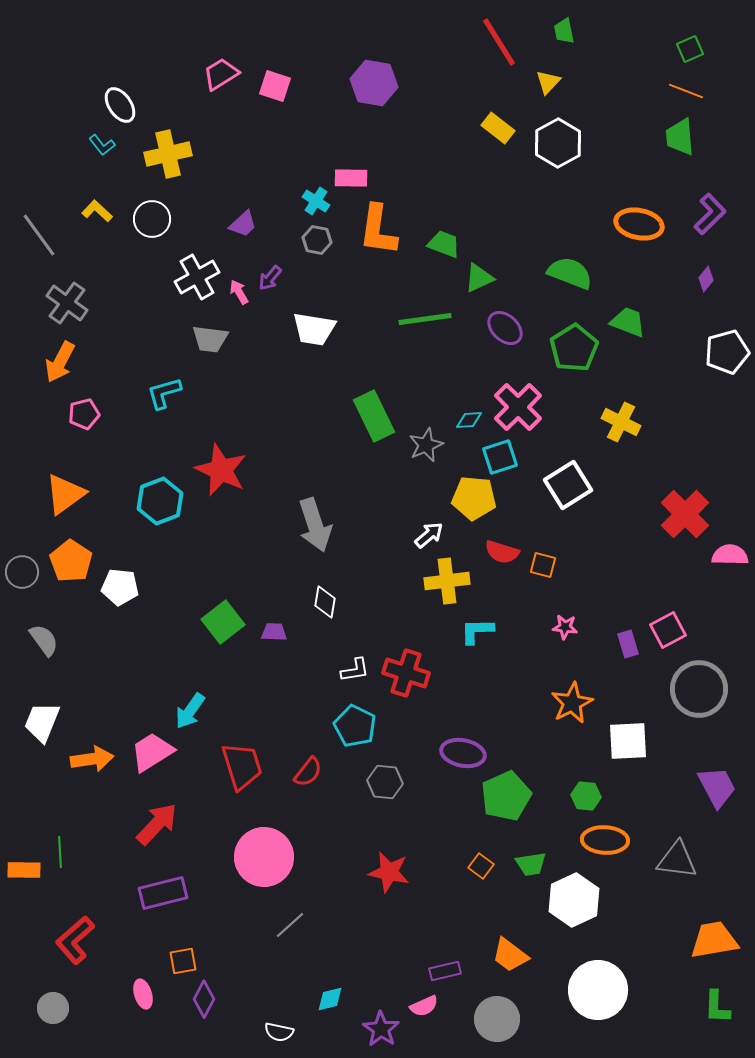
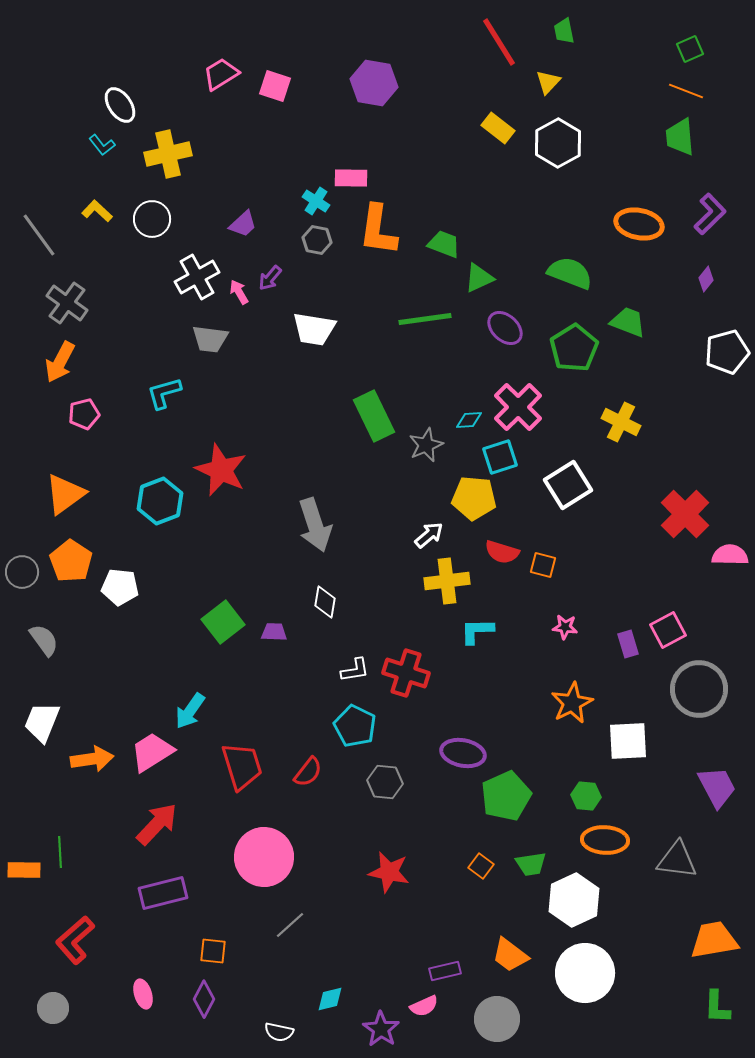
orange square at (183, 961): moved 30 px right, 10 px up; rotated 16 degrees clockwise
white circle at (598, 990): moved 13 px left, 17 px up
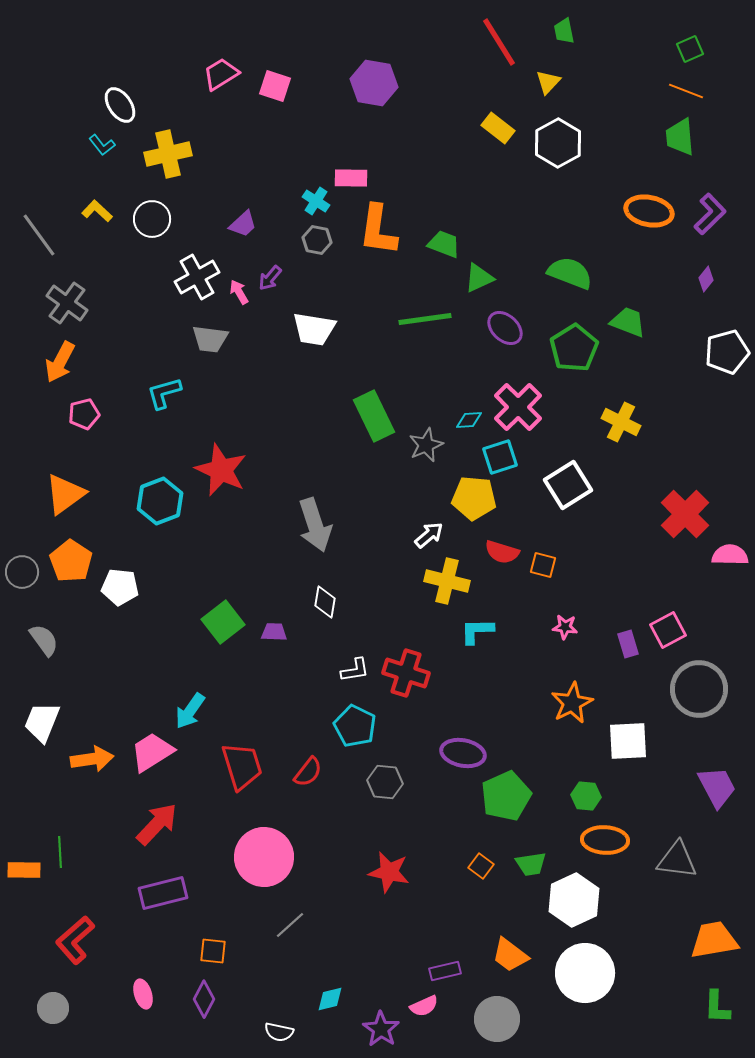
orange ellipse at (639, 224): moved 10 px right, 13 px up
yellow cross at (447, 581): rotated 21 degrees clockwise
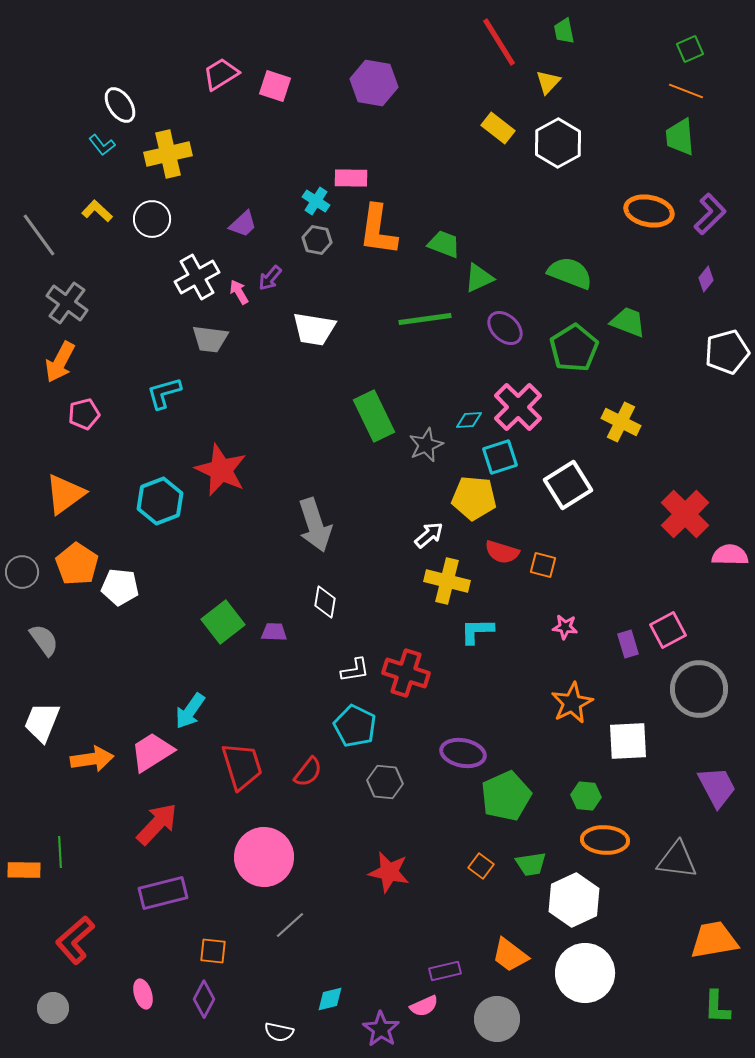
orange pentagon at (71, 561): moved 6 px right, 3 px down
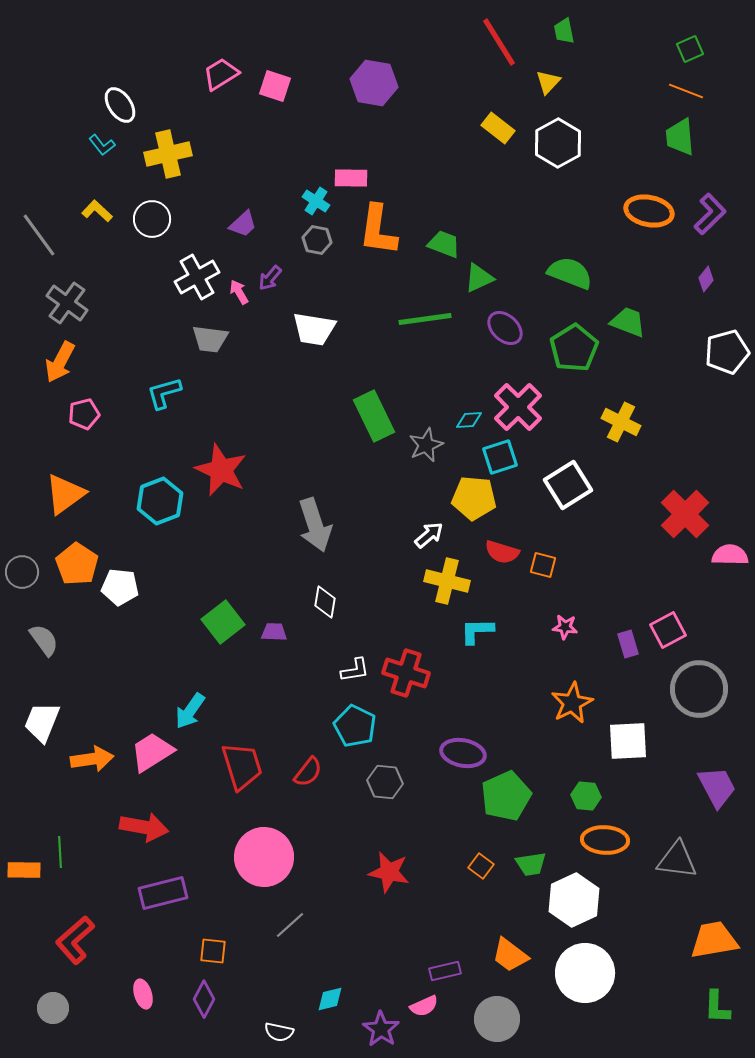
red arrow at (157, 824): moved 13 px left, 3 px down; rotated 57 degrees clockwise
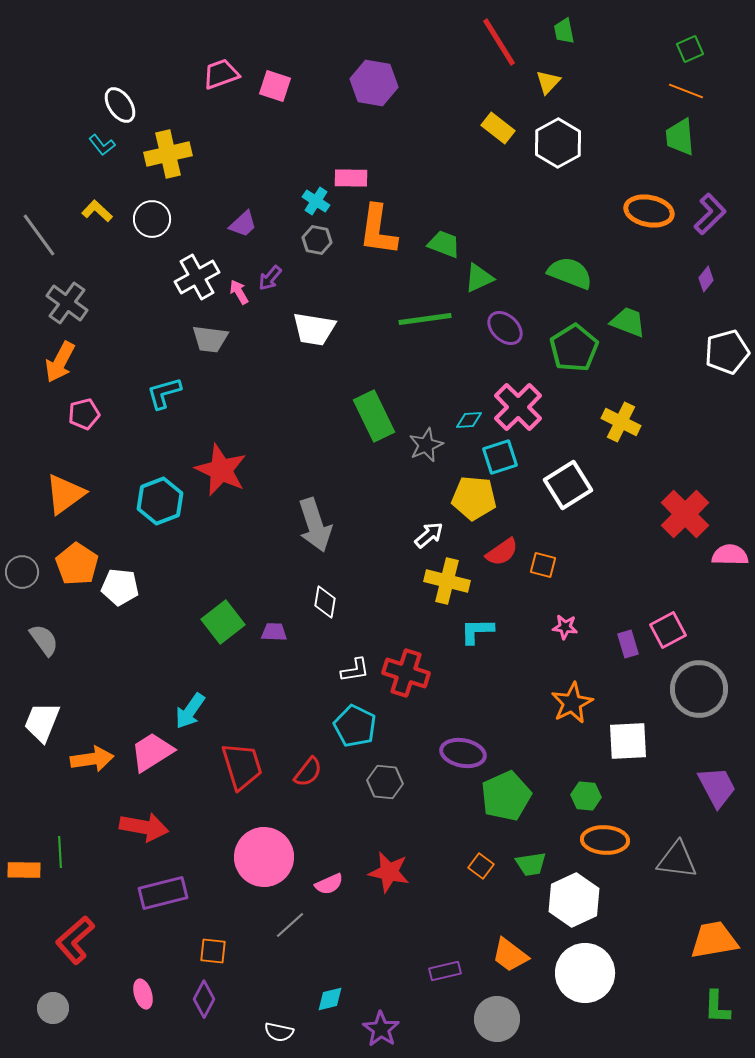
pink trapezoid at (221, 74): rotated 12 degrees clockwise
red semicircle at (502, 552): rotated 52 degrees counterclockwise
pink semicircle at (424, 1006): moved 95 px left, 122 px up
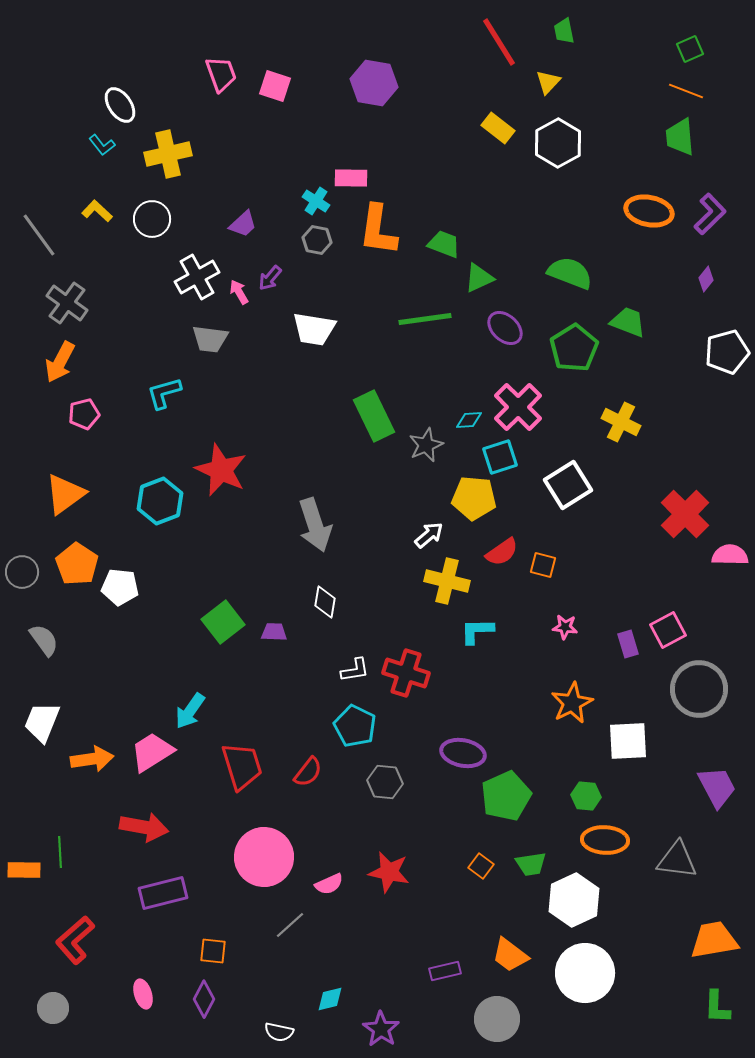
pink trapezoid at (221, 74): rotated 90 degrees clockwise
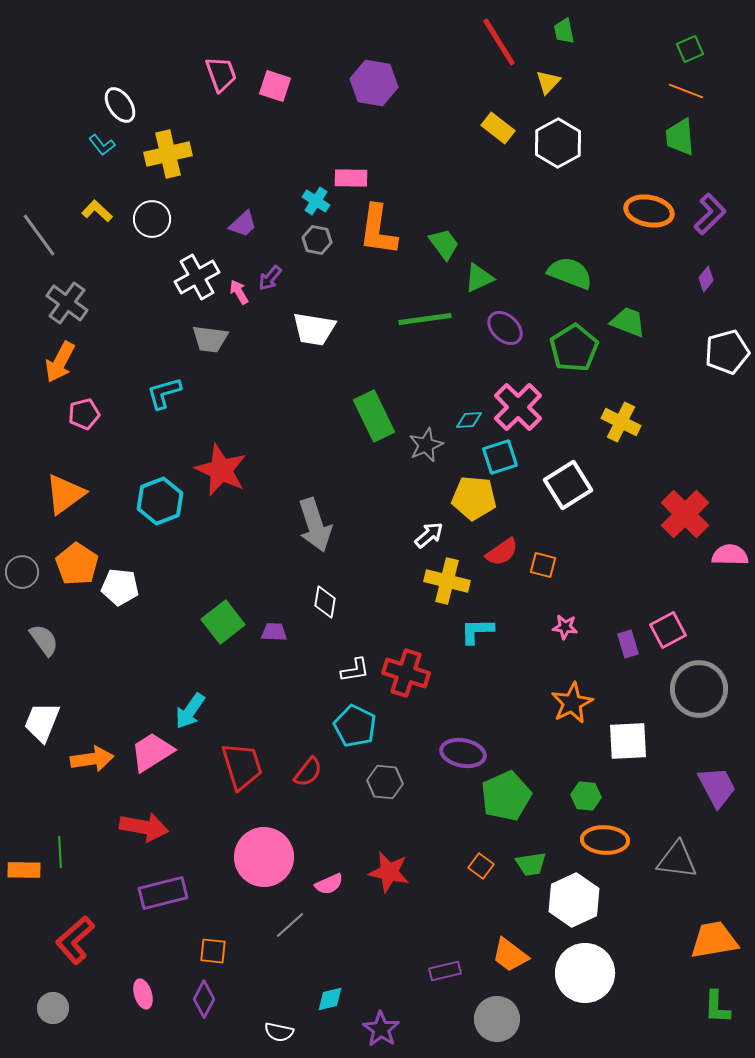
green trapezoid at (444, 244): rotated 32 degrees clockwise
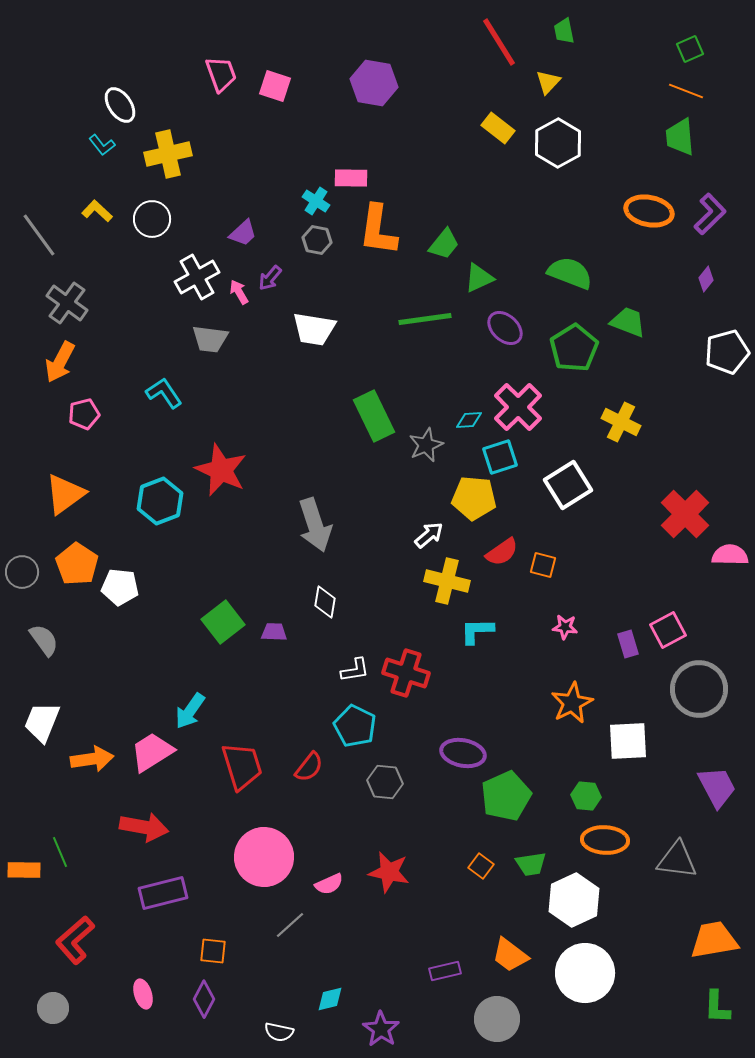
purple trapezoid at (243, 224): moved 9 px down
green trapezoid at (444, 244): rotated 76 degrees clockwise
cyan L-shape at (164, 393): rotated 72 degrees clockwise
red semicircle at (308, 772): moved 1 px right, 5 px up
green line at (60, 852): rotated 20 degrees counterclockwise
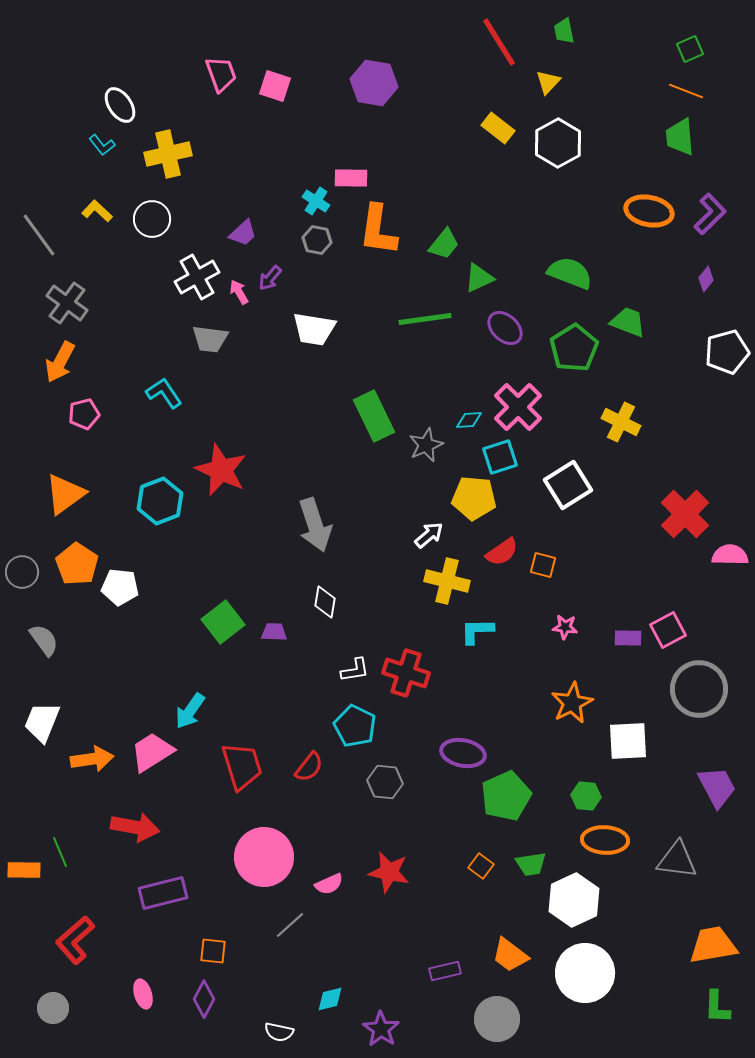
purple rectangle at (628, 644): moved 6 px up; rotated 72 degrees counterclockwise
red arrow at (144, 827): moved 9 px left
orange trapezoid at (714, 940): moved 1 px left, 5 px down
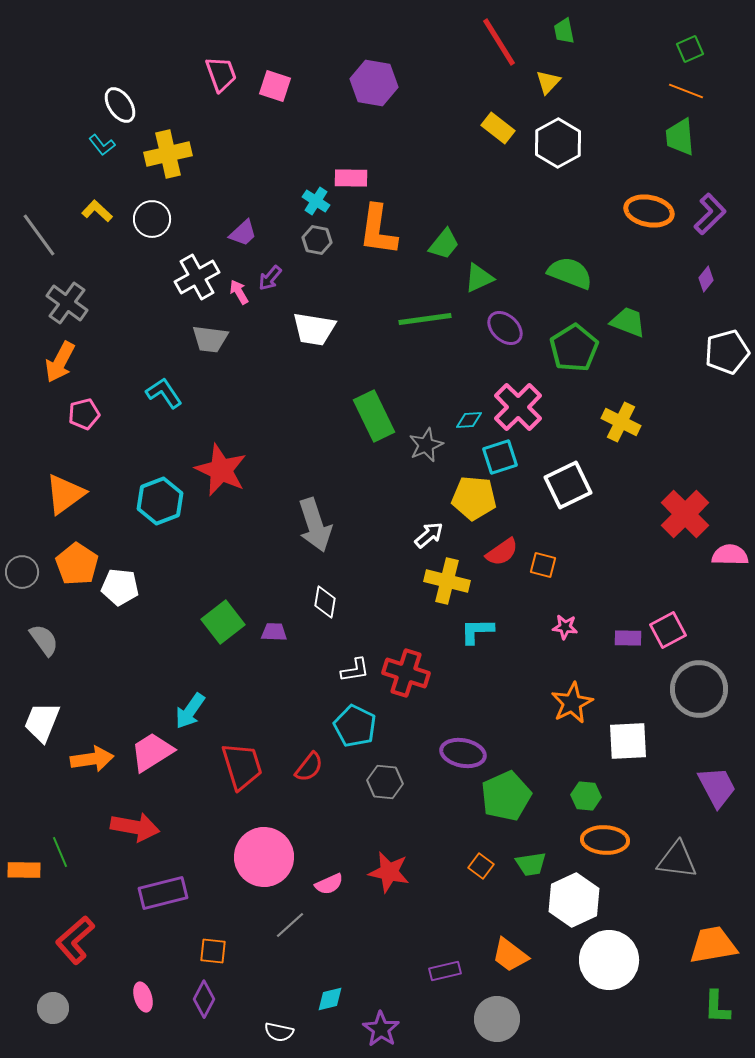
white square at (568, 485): rotated 6 degrees clockwise
white circle at (585, 973): moved 24 px right, 13 px up
pink ellipse at (143, 994): moved 3 px down
